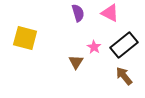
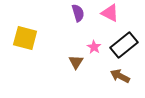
brown arrow: moved 4 px left; rotated 24 degrees counterclockwise
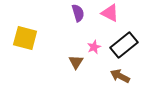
pink star: rotated 16 degrees clockwise
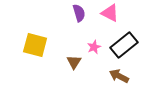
purple semicircle: moved 1 px right
yellow square: moved 10 px right, 7 px down
brown triangle: moved 2 px left
brown arrow: moved 1 px left
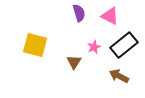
pink triangle: moved 3 px down
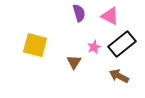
black rectangle: moved 2 px left, 1 px up
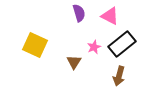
yellow square: rotated 10 degrees clockwise
brown arrow: rotated 102 degrees counterclockwise
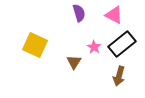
pink triangle: moved 4 px right, 1 px up
pink star: rotated 16 degrees counterclockwise
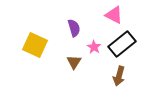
purple semicircle: moved 5 px left, 15 px down
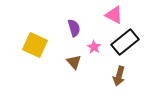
black rectangle: moved 3 px right, 2 px up
brown triangle: rotated 14 degrees counterclockwise
